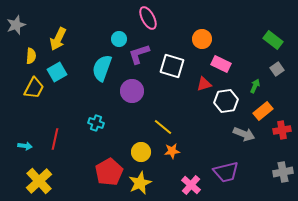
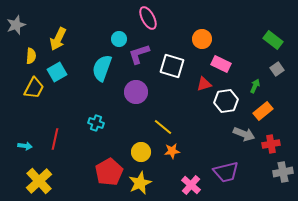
purple circle: moved 4 px right, 1 px down
red cross: moved 11 px left, 14 px down
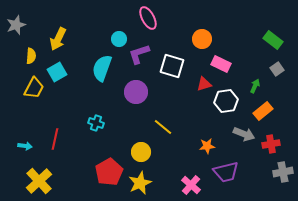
orange star: moved 35 px right, 5 px up
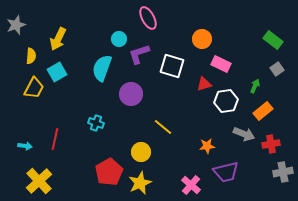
purple circle: moved 5 px left, 2 px down
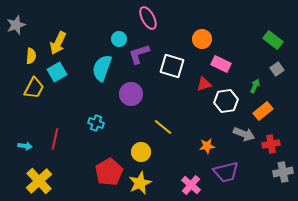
yellow arrow: moved 4 px down
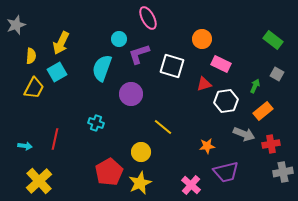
yellow arrow: moved 3 px right
gray square: moved 5 px down; rotated 24 degrees counterclockwise
